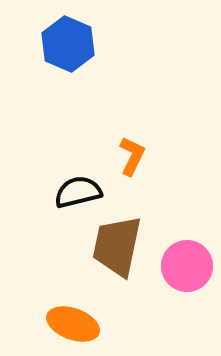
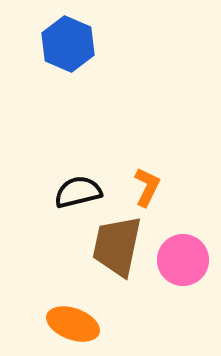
orange L-shape: moved 15 px right, 31 px down
pink circle: moved 4 px left, 6 px up
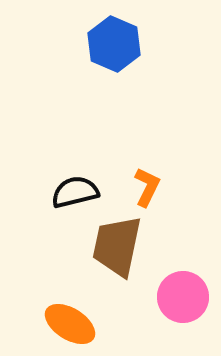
blue hexagon: moved 46 px right
black semicircle: moved 3 px left
pink circle: moved 37 px down
orange ellipse: moved 3 px left; rotated 12 degrees clockwise
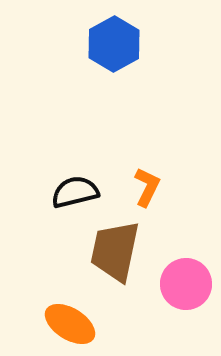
blue hexagon: rotated 8 degrees clockwise
brown trapezoid: moved 2 px left, 5 px down
pink circle: moved 3 px right, 13 px up
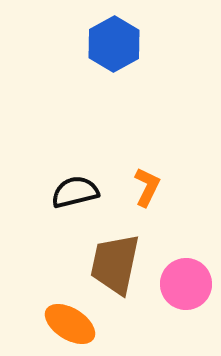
brown trapezoid: moved 13 px down
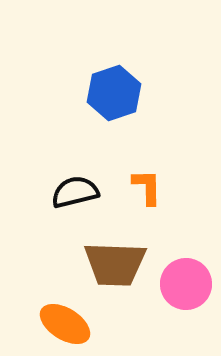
blue hexagon: moved 49 px down; rotated 10 degrees clockwise
orange L-shape: rotated 27 degrees counterclockwise
brown trapezoid: rotated 100 degrees counterclockwise
orange ellipse: moved 5 px left
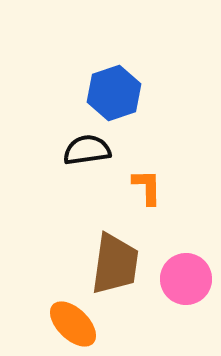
black semicircle: moved 12 px right, 42 px up; rotated 6 degrees clockwise
brown trapezoid: rotated 84 degrees counterclockwise
pink circle: moved 5 px up
orange ellipse: moved 8 px right; rotated 12 degrees clockwise
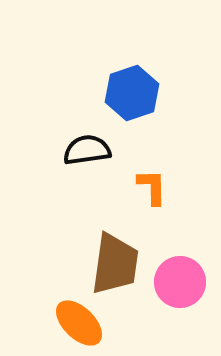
blue hexagon: moved 18 px right
orange L-shape: moved 5 px right
pink circle: moved 6 px left, 3 px down
orange ellipse: moved 6 px right, 1 px up
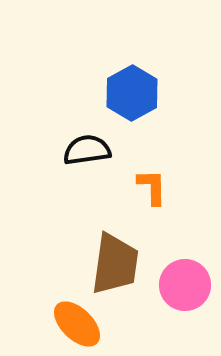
blue hexagon: rotated 10 degrees counterclockwise
pink circle: moved 5 px right, 3 px down
orange ellipse: moved 2 px left, 1 px down
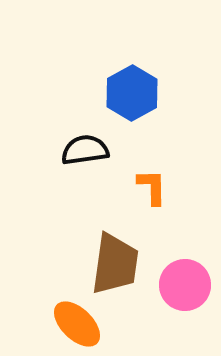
black semicircle: moved 2 px left
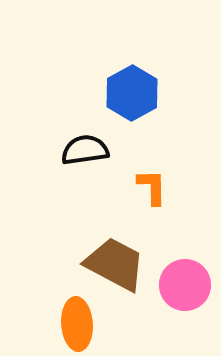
brown trapezoid: rotated 70 degrees counterclockwise
orange ellipse: rotated 42 degrees clockwise
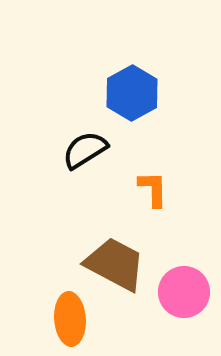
black semicircle: rotated 24 degrees counterclockwise
orange L-shape: moved 1 px right, 2 px down
pink circle: moved 1 px left, 7 px down
orange ellipse: moved 7 px left, 5 px up
